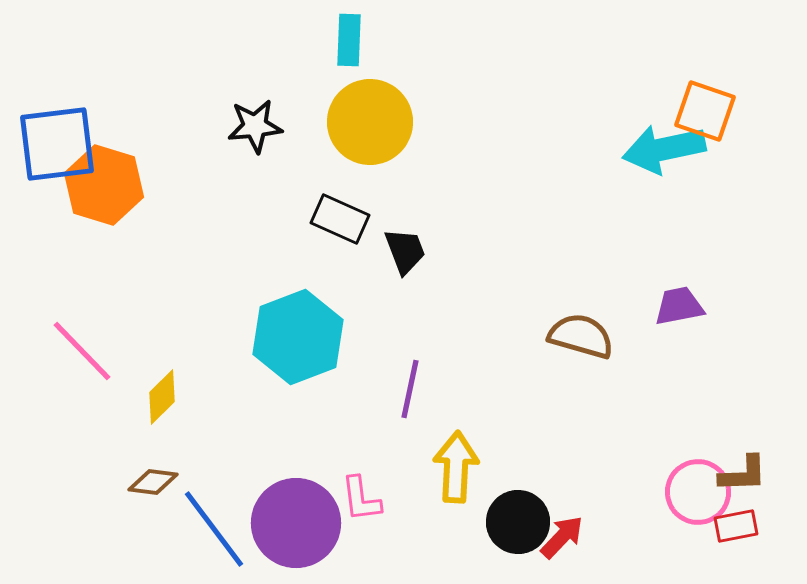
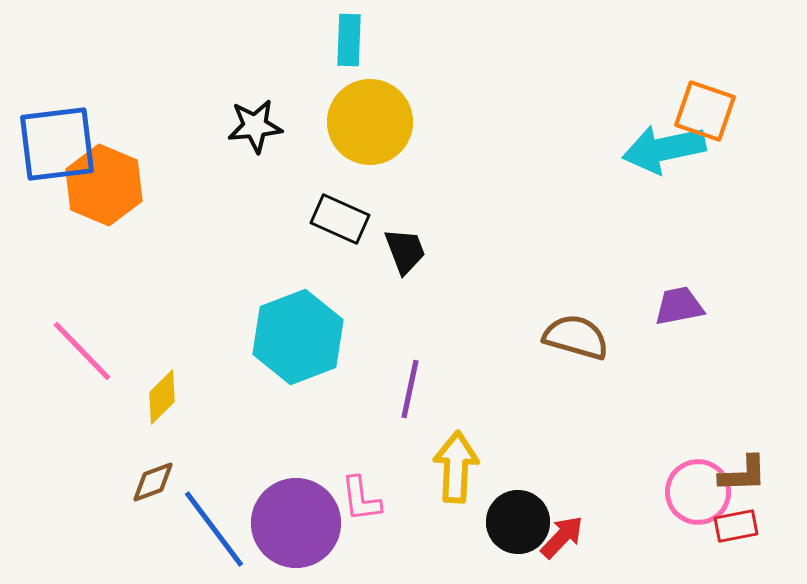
orange hexagon: rotated 6 degrees clockwise
brown semicircle: moved 5 px left, 1 px down
brown diamond: rotated 27 degrees counterclockwise
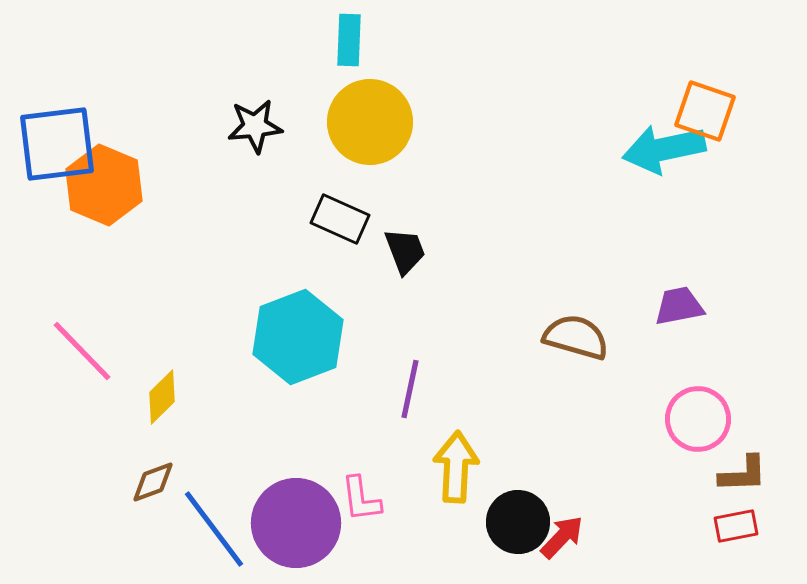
pink circle: moved 73 px up
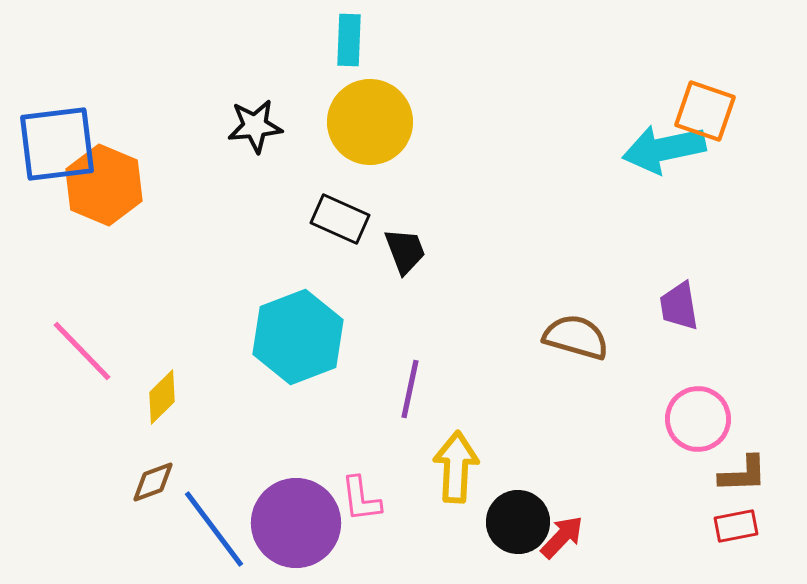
purple trapezoid: rotated 88 degrees counterclockwise
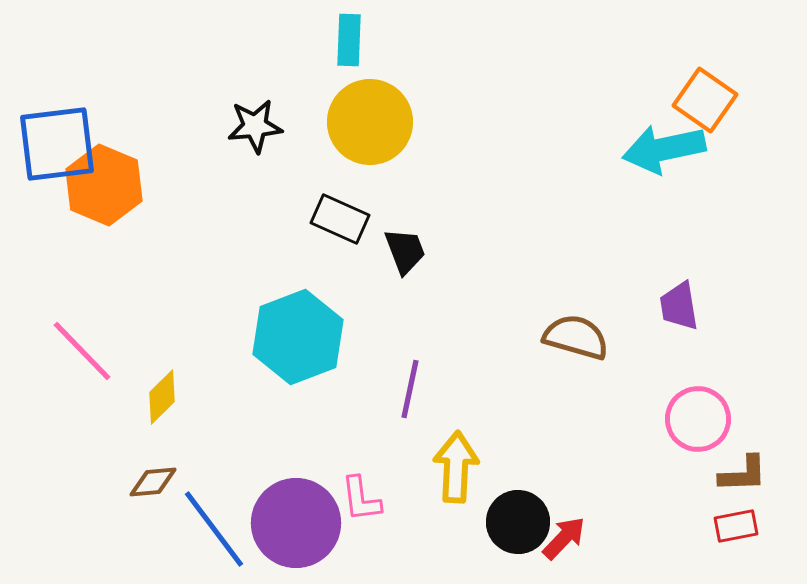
orange square: moved 11 px up; rotated 16 degrees clockwise
brown diamond: rotated 15 degrees clockwise
red arrow: moved 2 px right, 1 px down
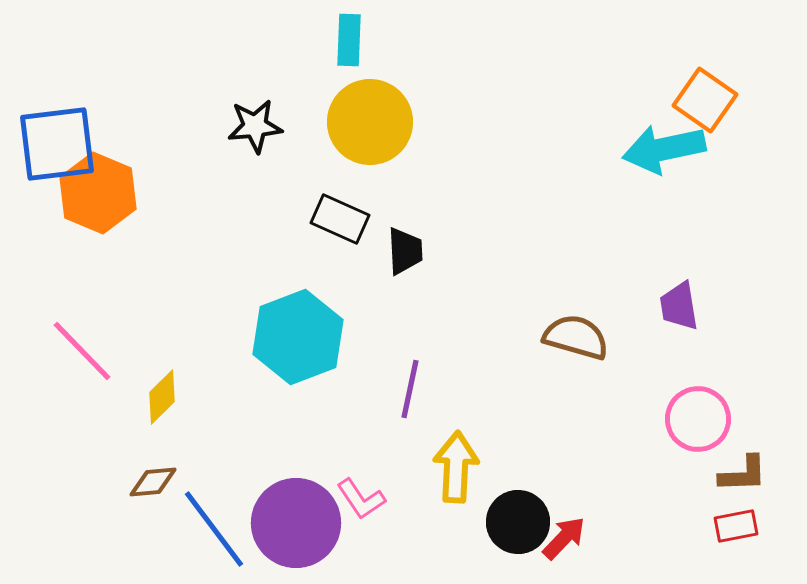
orange hexagon: moved 6 px left, 8 px down
black trapezoid: rotated 18 degrees clockwise
pink L-shape: rotated 27 degrees counterclockwise
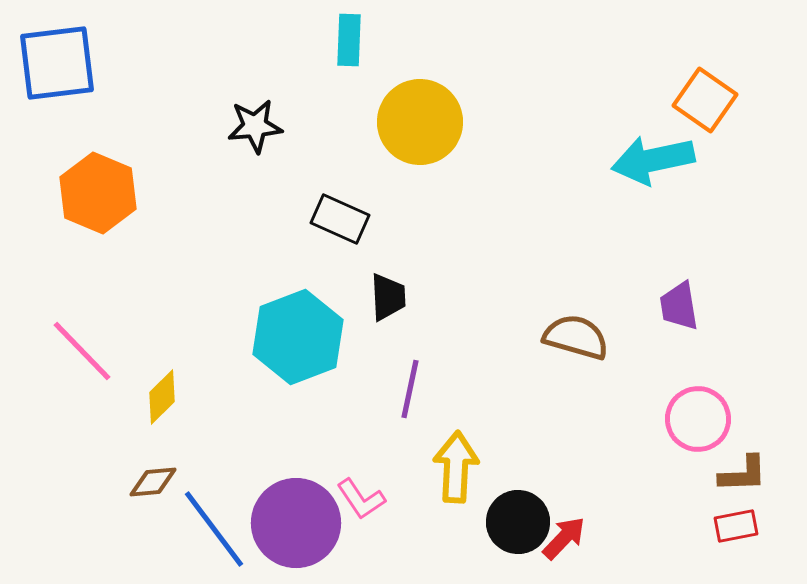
yellow circle: moved 50 px right
blue square: moved 81 px up
cyan arrow: moved 11 px left, 11 px down
black trapezoid: moved 17 px left, 46 px down
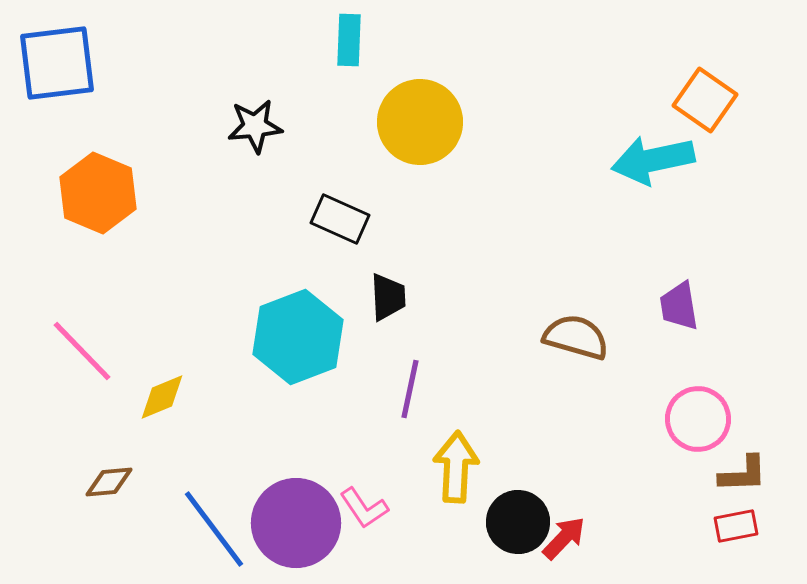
yellow diamond: rotated 22 degrees clockwise
brown diamond: moved 44 px left
pink L-shape: moved 3 px right, 9 px down
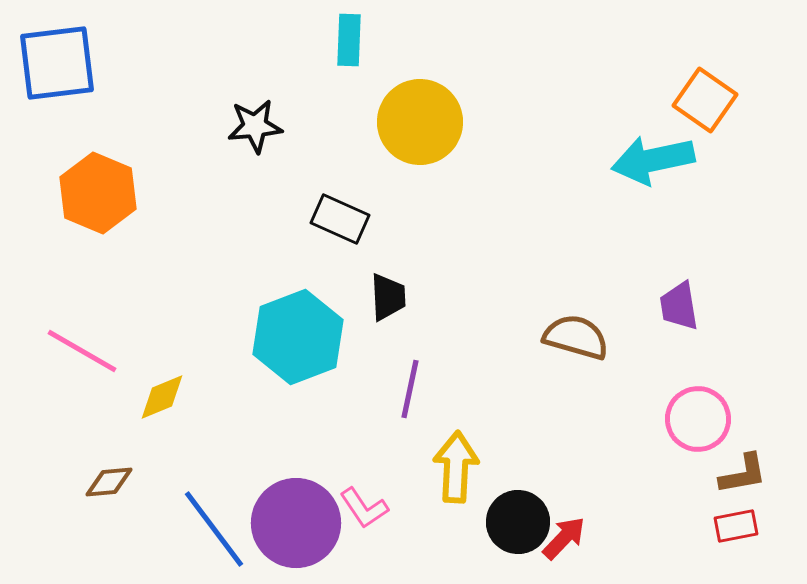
pink line: rotated 16 degrees counterclockwise
brown L-shape: rotated 8 degrees counterclockwise
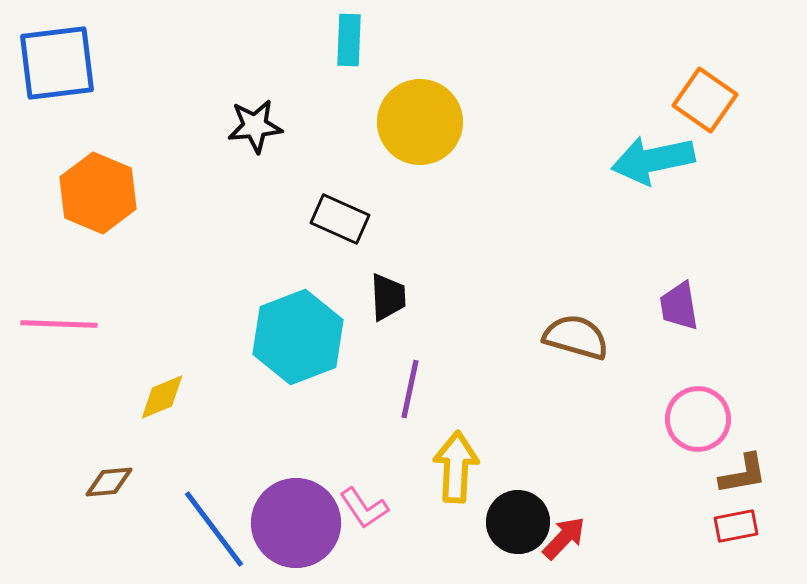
pink line: moved 23 px left, 27 px up; rotated 28 degrees counterclockwise
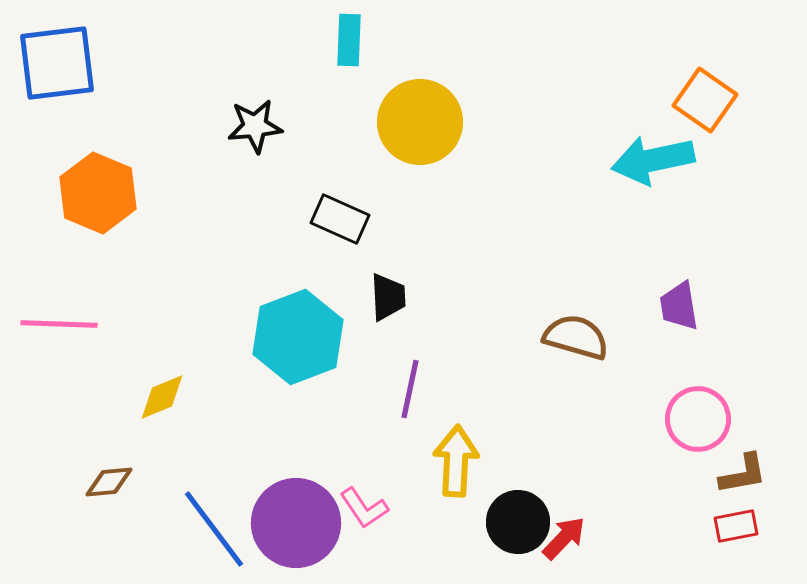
yellow arrow: moved 6 px up
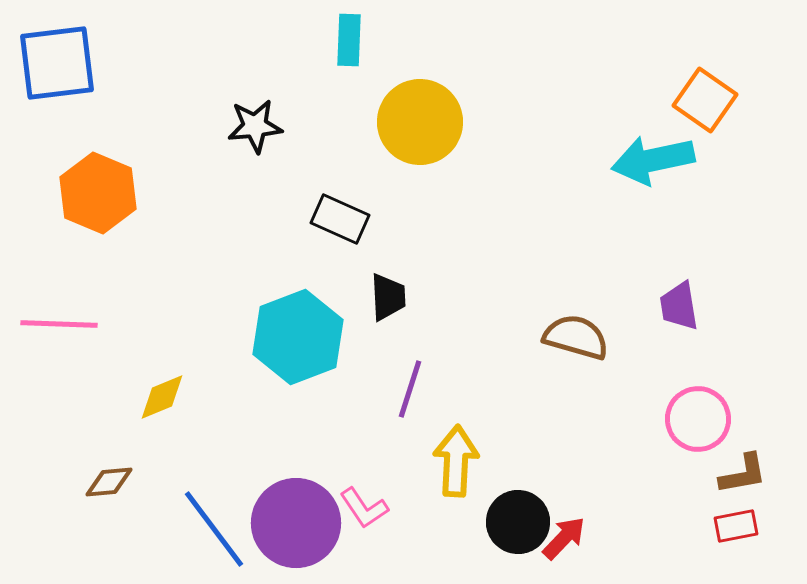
purple line: rotated 6 degrees clockwise
